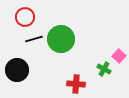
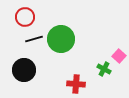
black circle: moved 7 px right
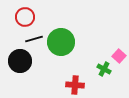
green circle: moved 3 px down
black circle: moved 4 px left, 9 px up
red cross: moved 1 px left, 1 px down
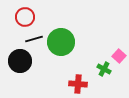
red cross: moved 3 px right, 1 px up
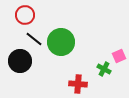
red circle: moved 2 px up
black line: rotated 54 degrees clockwise
pink square: rotated 24 degrees clockwise
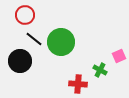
green cross: moved 4 px left, 1 px down
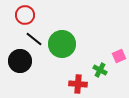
green circle: moved 1 px right, 2 px down
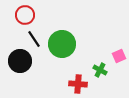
black line: rotated 18 degrees clockwise
